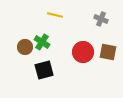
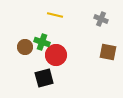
green cross: rotated 14 degrees counterclockwise
red circle: moved 27 px left, 3 px down
black square: moved 8 px down
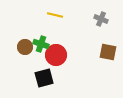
green cross: moved 1 px left, 2 px down
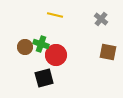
gray cross: rotated 16 degrees clockwise
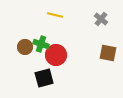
brown square: moved 1 px down
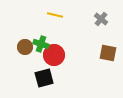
red circle: moved 2 px left
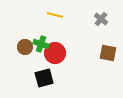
red circle: moved 1 px right, 2 px up
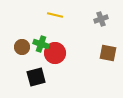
gray cross: rotated 32 degrees clockwise
brown circle: moved 3 px left
black square: moved 8 px left, 1 px up
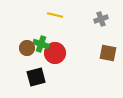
brown circle: moved 5 px right, 1 px down
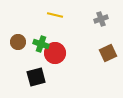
brown circle: moved 9 px left, 6 px up
brown square: rotated 36 degrees counterclockwise
